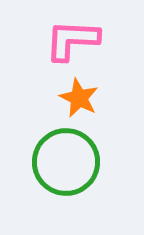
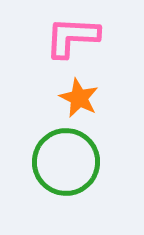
pink L-shape: moved 3 px up
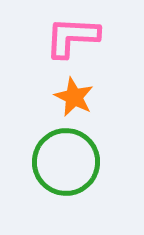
orange star: moved 5 px left, 1 px up
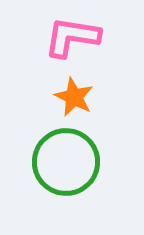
pink L-shape: rotated 6 degrees clockwise
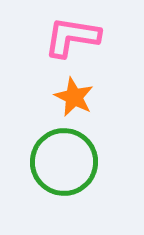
green circle: moved 2 px left
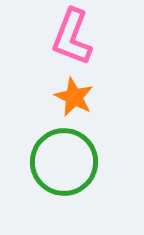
pink L-shape: rotated 78 degrees counterclockwise
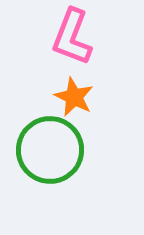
green circle: moved 14 px left, 12 px up
